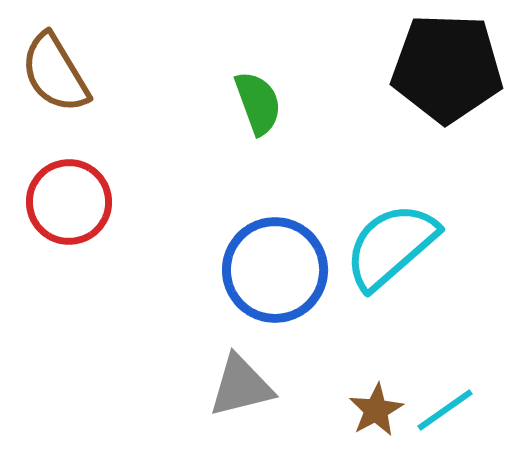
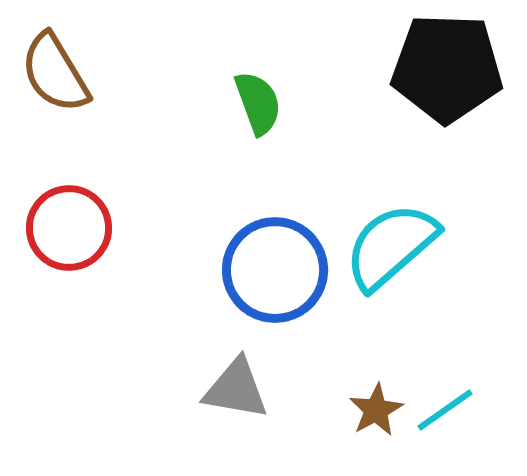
red circle: moved 26 px down
gray triangle: moved 5 px left, 3 px down; rotated 24 degrees clockwise
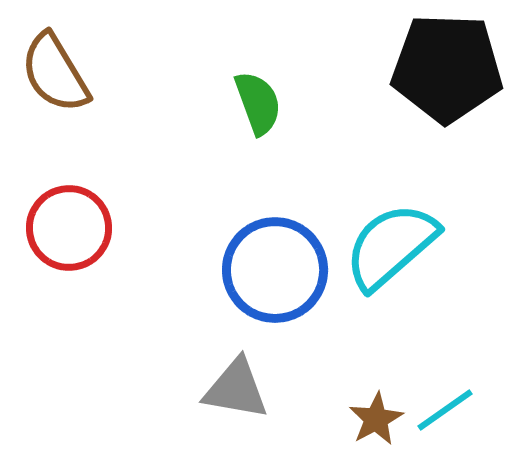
brown star: moved 9 px down
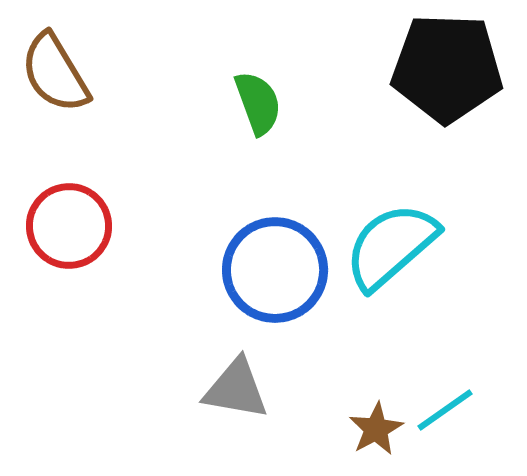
red circle: moved 2 px up
brown star: moved 10 px down
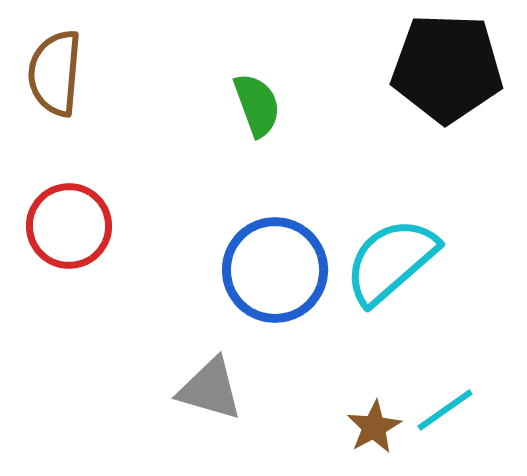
brown semicircle: rotated 36 degrees clockwise
green semicircle: moved 1 px left, 2 px down
cyan semicircle: moved 15 px down
gray triangle: moved 26 px left; rotated 6 degrees clockwise
brown star: moved 2 px left, 2 px up
